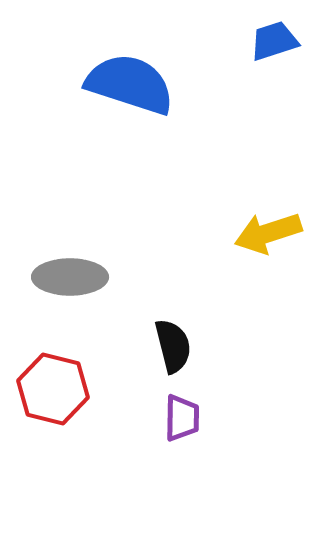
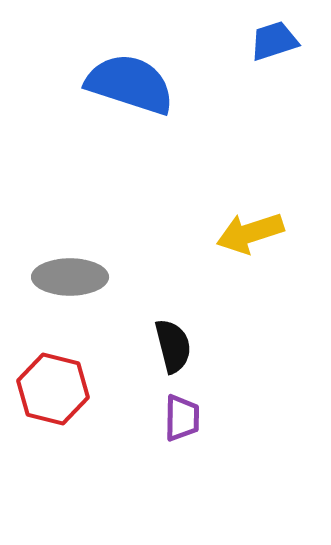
yellow arrow: moved 18 px left
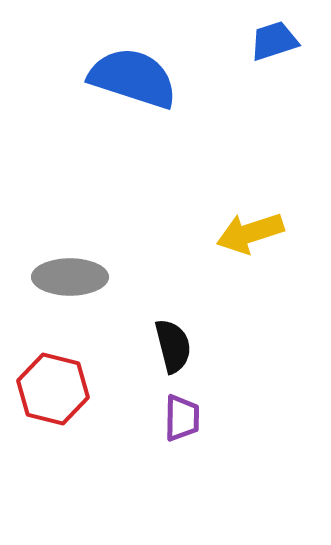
blue semicircle: moved 3 px right, 6 px up
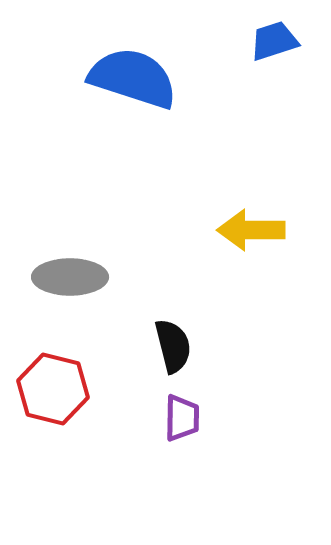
yellow arrow: moved 1 px right, 3 px up; rotated 18 degrees clockwise
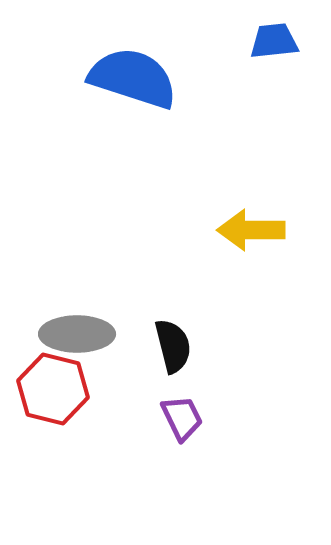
blue trapezoid: rotated 12 degrees clockwise
gray ellipse: moved 7 px right, 57 px down
purple trapezoid: rotated 27 degrees counterclockwise
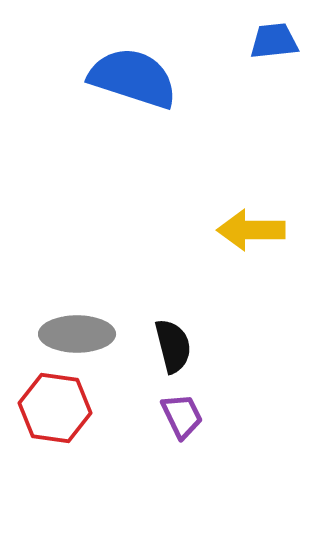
red hexagon: moved 2 px right, 19 px down; rotated 6 degrees counterclockwise
purple trapezoid: moved 2 px up
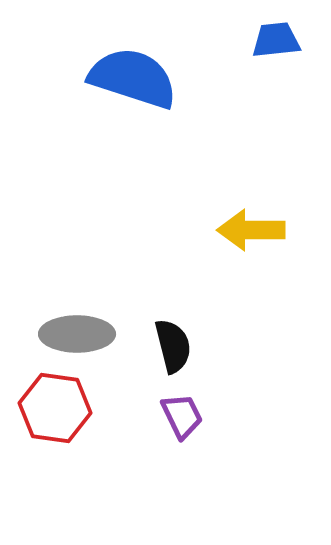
blue trapezoid: moved 2 px right, 1 px up
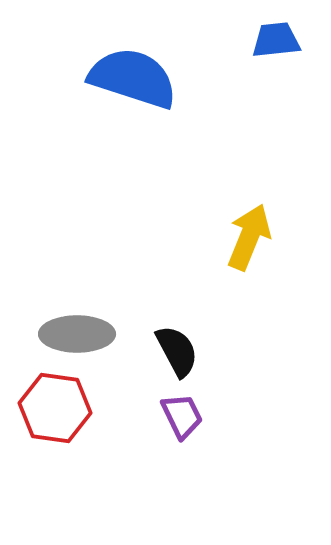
yellow arrow: moved 2 px left, 7 px down; rotated 112 degrees clockwise
black semicircle: moved 4 px right, 5 px down; rotated 14 degrees counterclockwise
